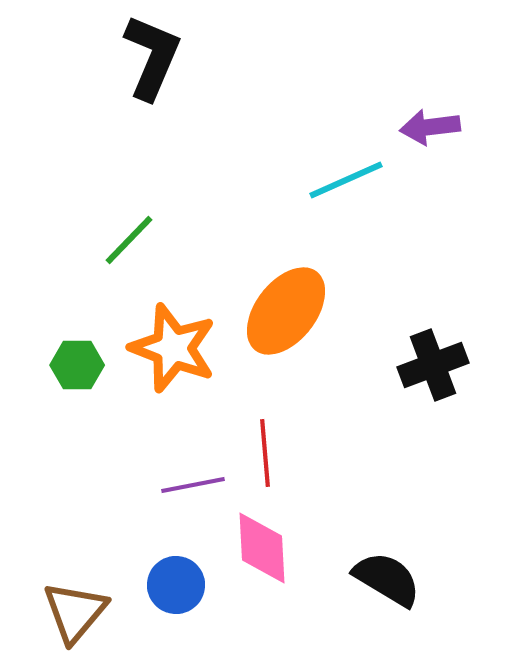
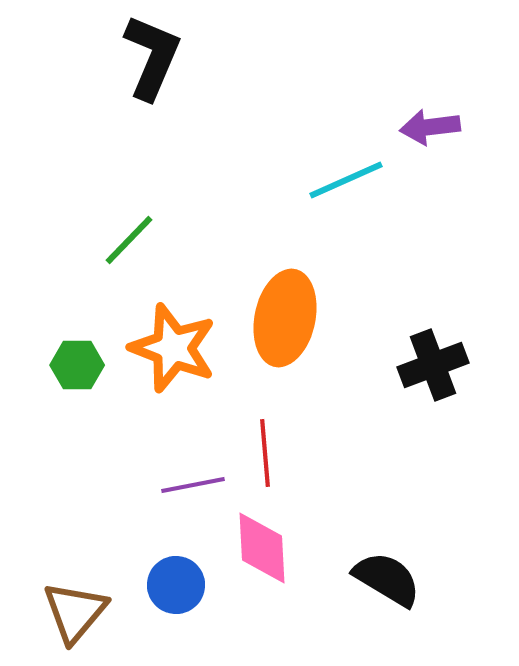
orange ellipse: moved 1 px left, 7 px down; rotated 26 degrees counterclockwise
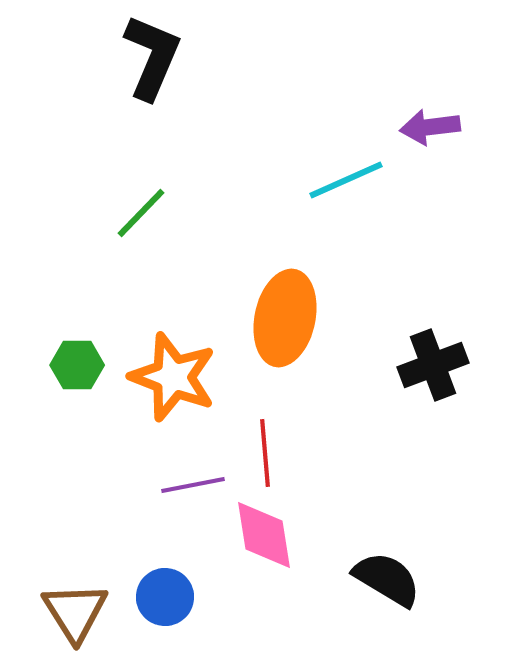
green line: moved 12 px right, 27 px up
orange star: moved 29 px down
pink diamond: moved 2 px right, 13 px up; rotated 6 degrees counterclockwise
blue circle: moved 11 px left, 12 px down
brown triangle: rotated 12 degrees counterclockwise
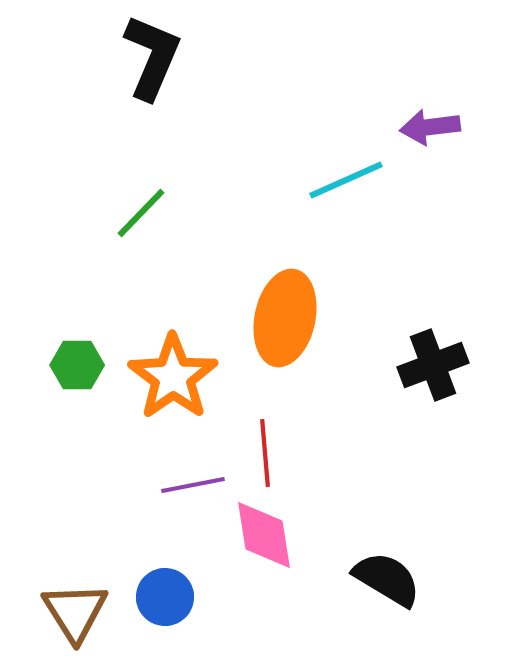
orange star: rotated 16 degrees clockwise
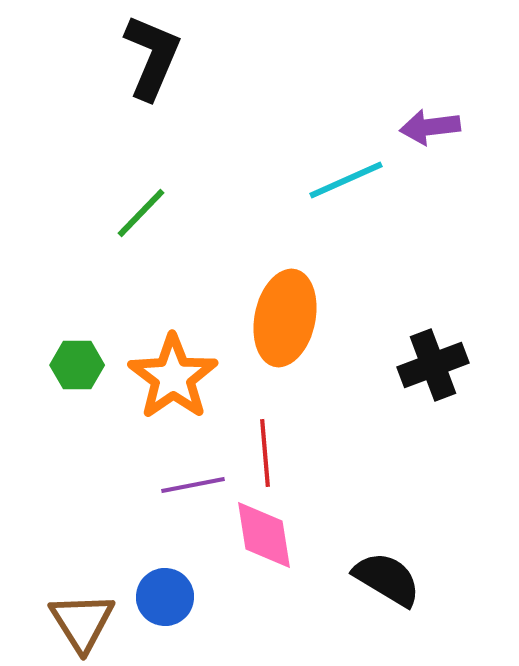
brown triangle: moved 7 px right, 10 px down
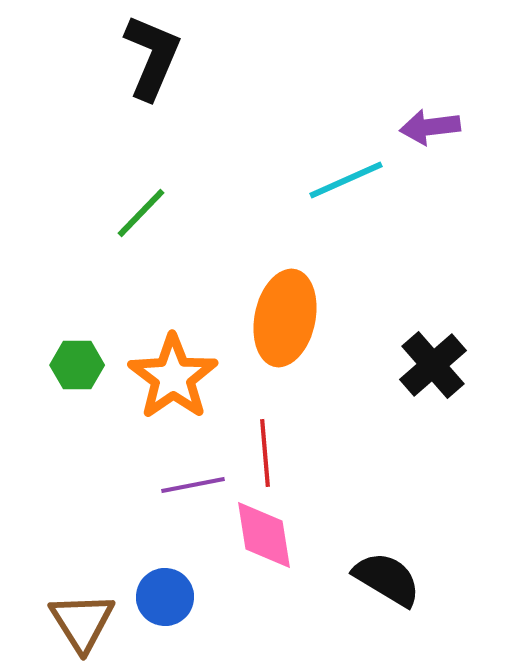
black cross: rotated 20 degrees counterclockwise
